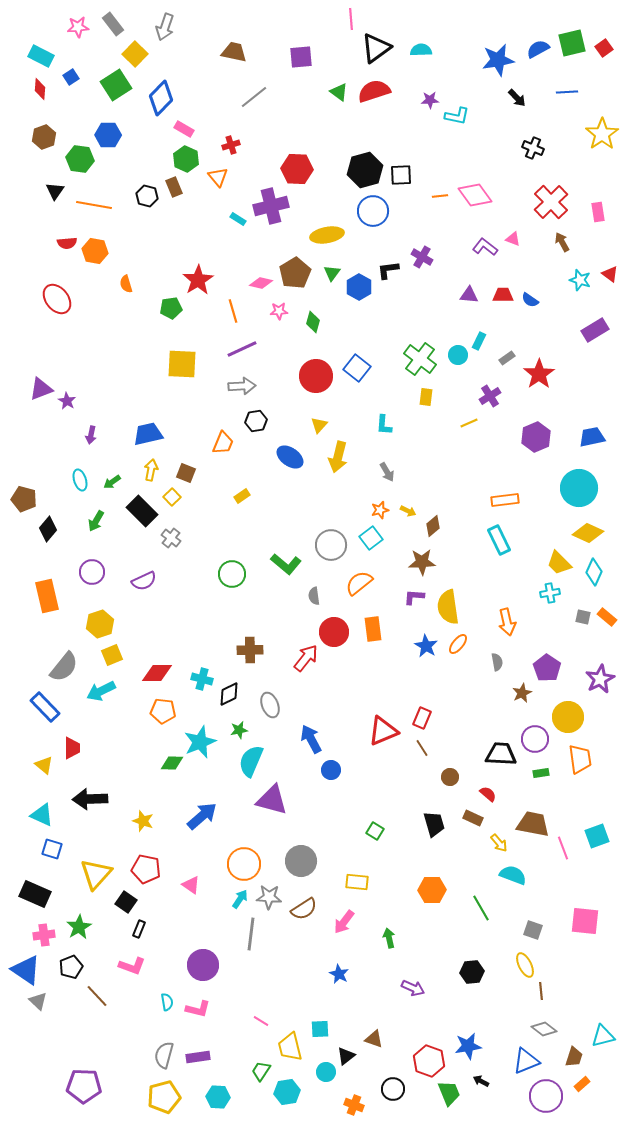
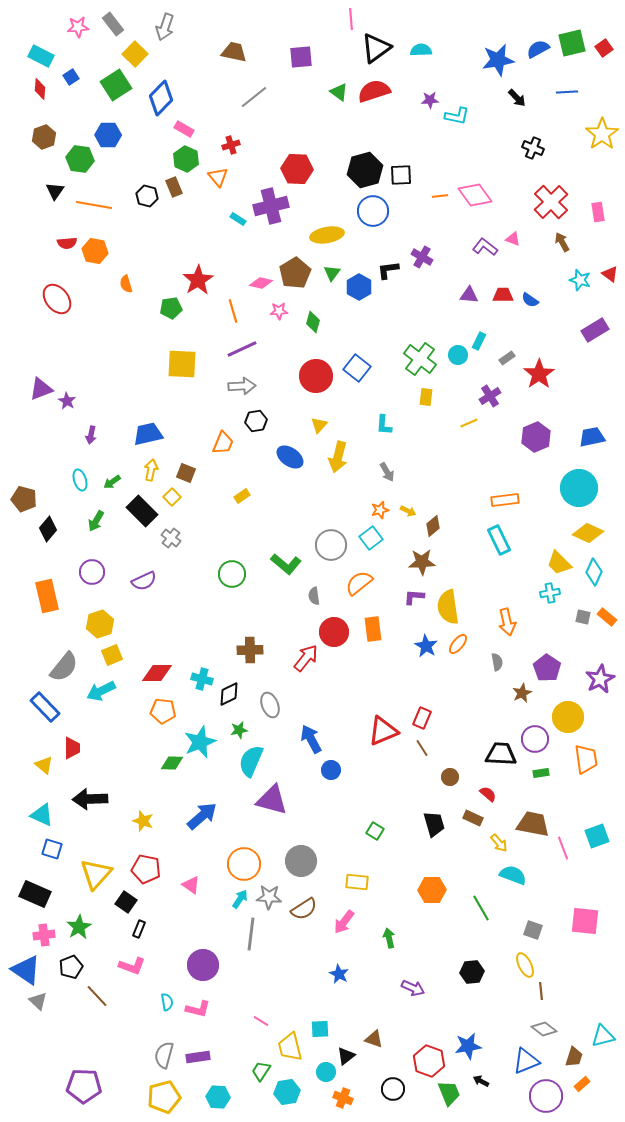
orange trapezoid at (580, 759): moved 6 px right
orange cross at (354, 1105): moved 11 px left, 7 px up
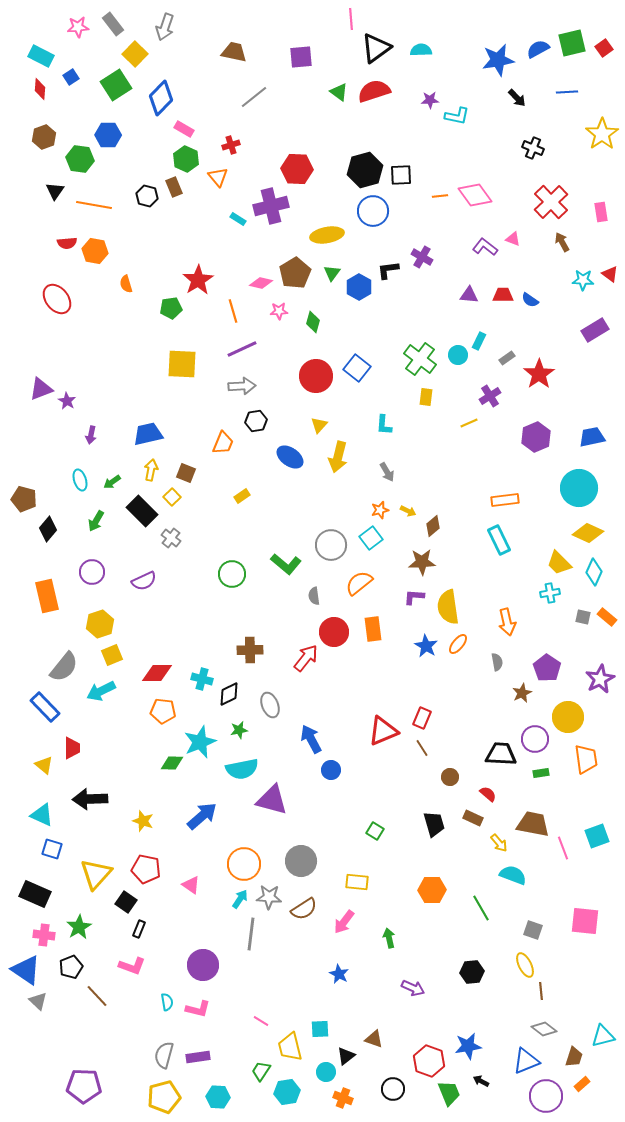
pink rectangle at (598, 212): moved 3 px right
cyan star at (580, 280): moved 3 px right; rotated 15 degrees counterclockwise
cyan semicircle at (251, 761): moved 9 px left, 8 px down; rotated 124 degrees counterclockwise
pink cross at (44, 935): rotated 15 degrees clockwise
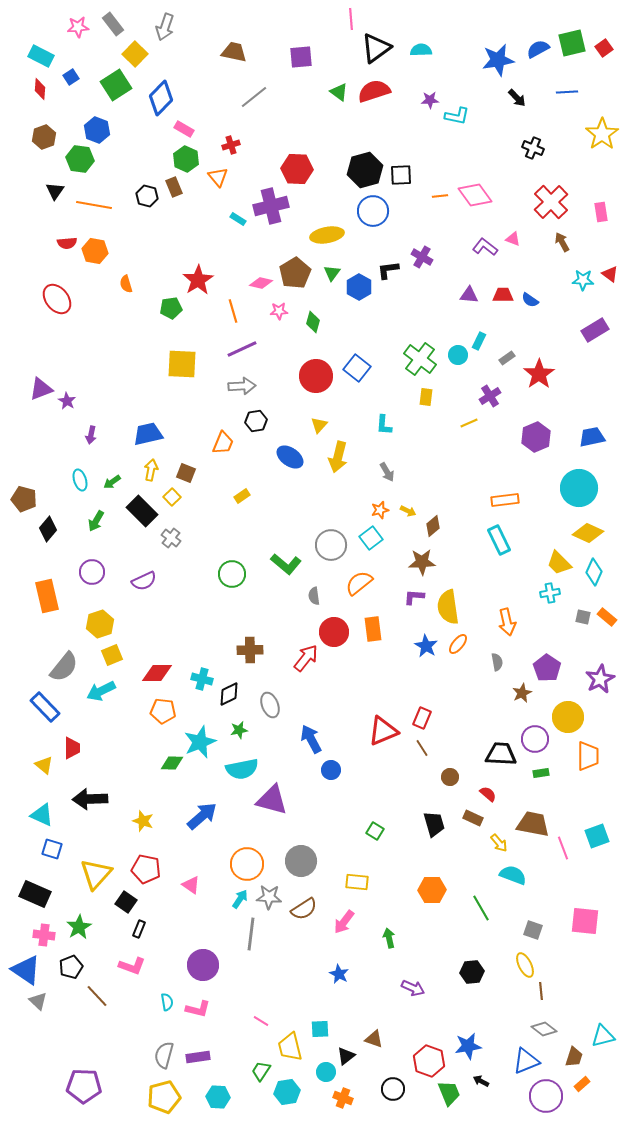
blue hexagon at (108, 135): moved 11 px left, 5 px up; rotated 20 degrees clockwise
orange trapezoid at (586, 759): moved 2 px right, 3 px up; rotated 8 degrees clockwise
orange circle at (244, 864): moved 3 px right
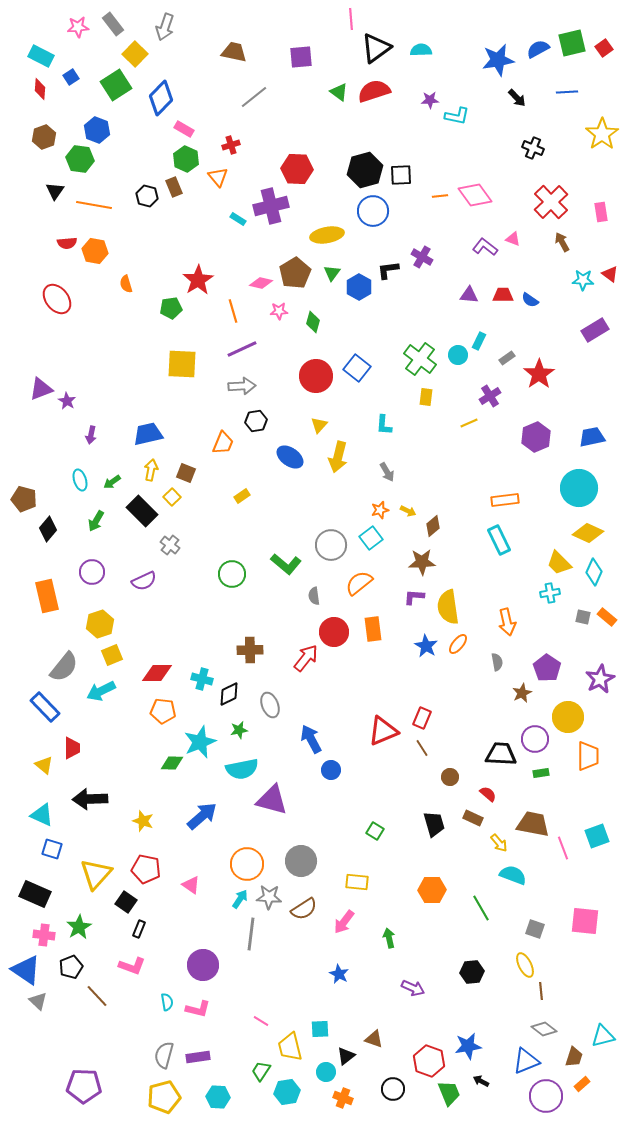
gray cross at (171, 538): moved 1 px left, 7 px down
gray square at (533, 930): moved 2 px right, 1 px up
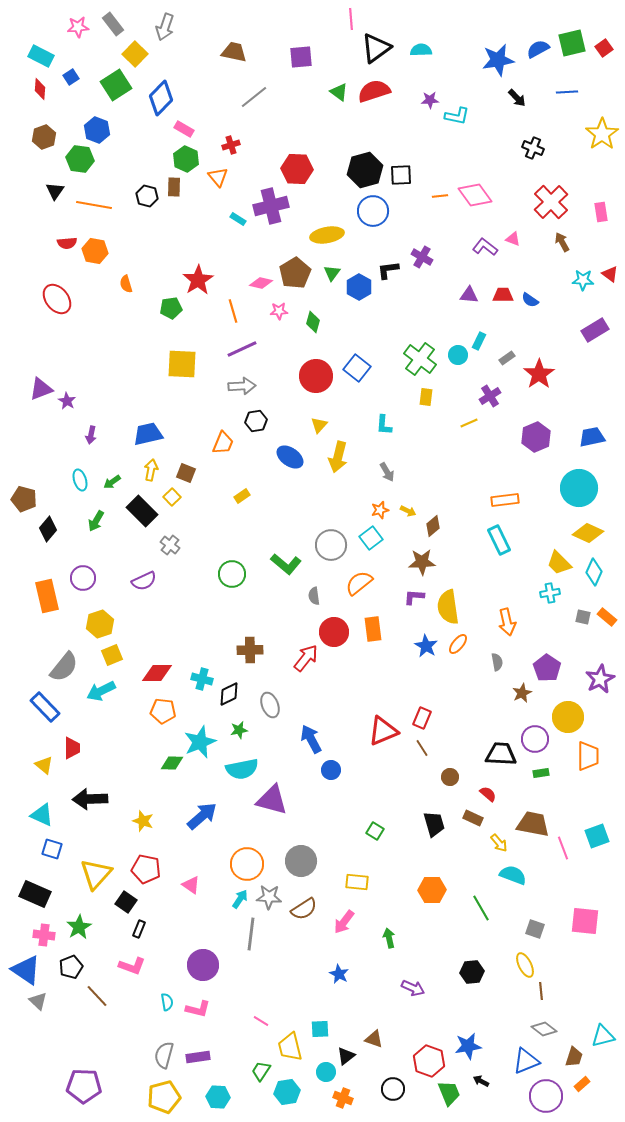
brown rectangle at (174, 187): rotated 24 degrees clockwise
purple circle at (92, 572): moved 9 px left, 6 px down
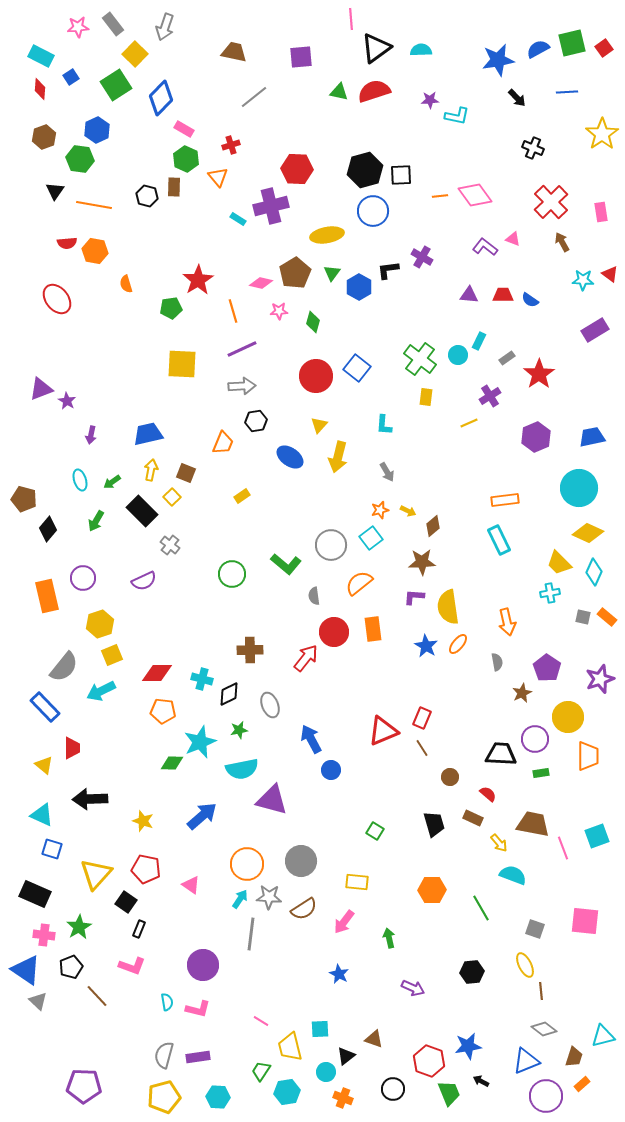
green triangle at (339, 92): rotated 24 degrees counterclockwise
blue hexagon at (97, 130): rotated 15 degrees clockwise
purple star at (600, 679): rotated 8 degrees clockwise
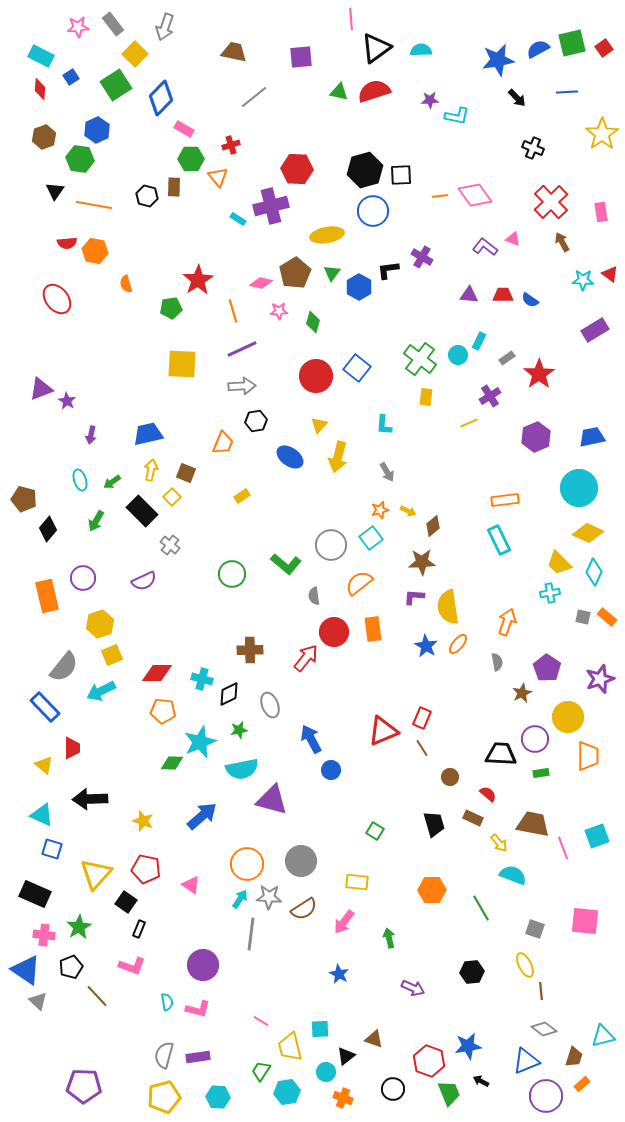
green hexagon at (186, 159): moved 5 px right; rotated 25 degrees counterclockwise
orange arrow at (507, 622): rotated 148 degrees counterclockwise
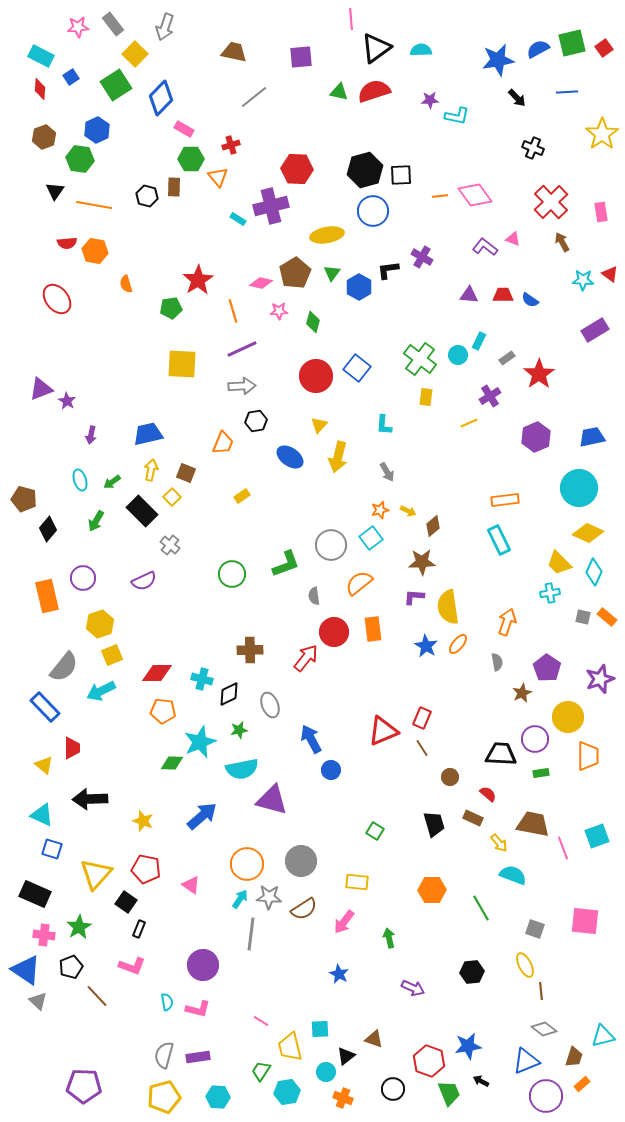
green L-shape at (286, 564): rotated 60 degrees counterclockwise
